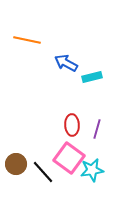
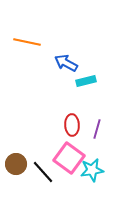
orange line: moved 2 px down
cyan rectangle: moved 6 px left, 4 px down
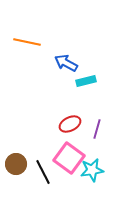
red ellipse: moved 2 px left, 1 px up; rotated 65 degrees clockwise
black line: rotated 15 degrees clockwise
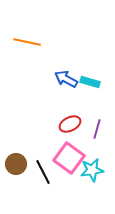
blue arrow: moved 16 px down
cyan rectangle: moved 4 px right, 1 px down; rotated 30 degrees clockwise
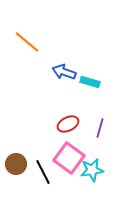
orange line: rotated 28 degrees clockwise
blue arrow: moved 2 px left, 7 px up; rotated 10 degrees counterclockwise
red ellipse: moved 2 px left
purple line: moved 3 px right, 1 px up
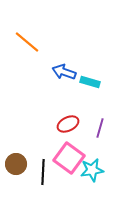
black line: rotated 30 degrees clockwise
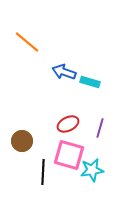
pink square: moved 3 px up; rotated 20 degrees counterclockwise
brown circle: moved 6 px right, 23 px up
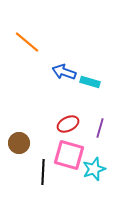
brown circle: moved 3 px left, 2 px down
cyan star: moved 2 px right, 1 px up; rotated 10 degrees counterclockwise
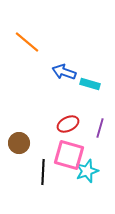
cyan rectangle: moved 2 px down
cyan star: moved 7 px left, 2 px down
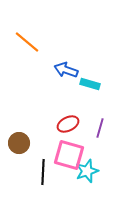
blue arrow: moved 2 px right, 2 px up
